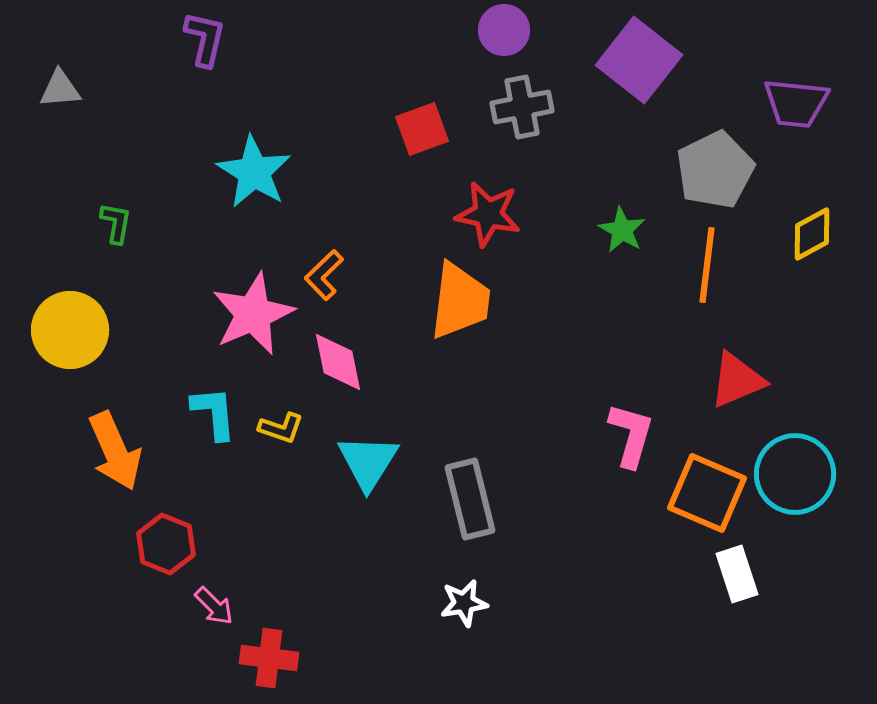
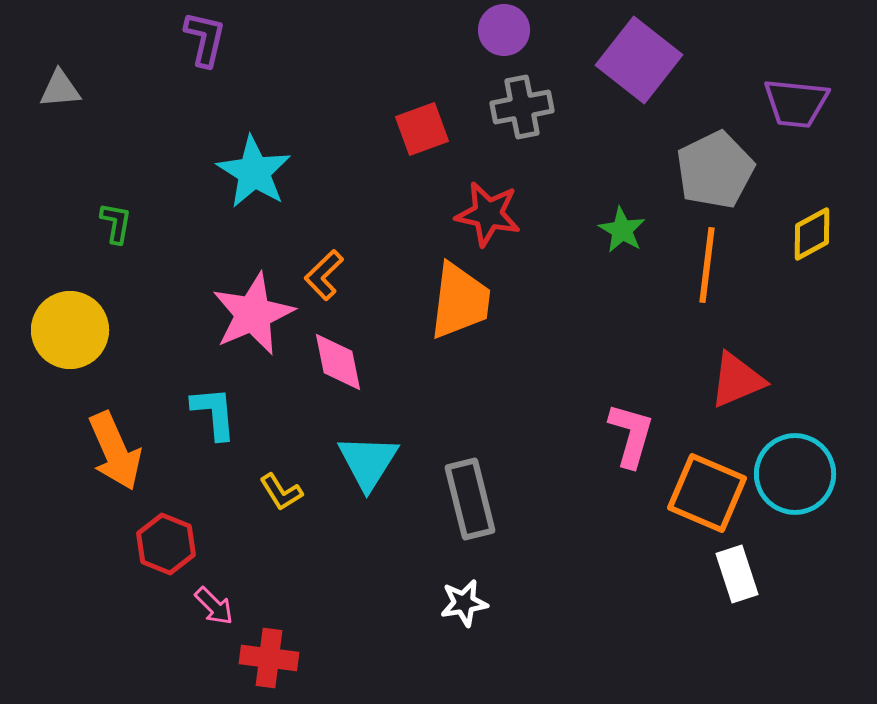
yellow L-shape: moved 64 px down; rotated 39 degrees clockwise
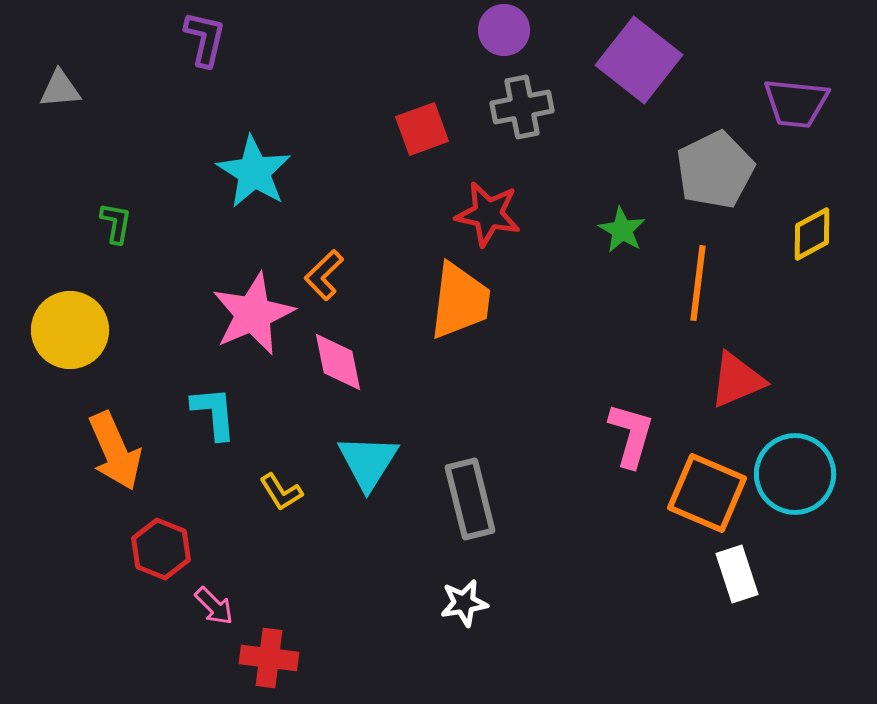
orange line: moved 9 px left, 18 px down
red hexagon: moved 5 px left, 5 px down
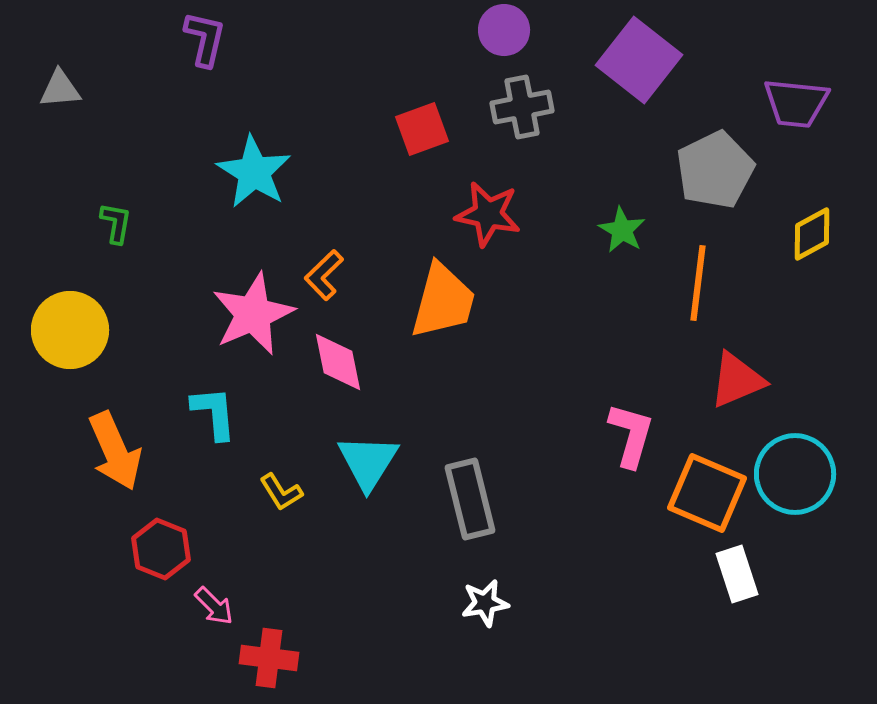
orange trapezoid: moved 17 px left; rotated 8 degrees clockwise
white star: moved 21 px right
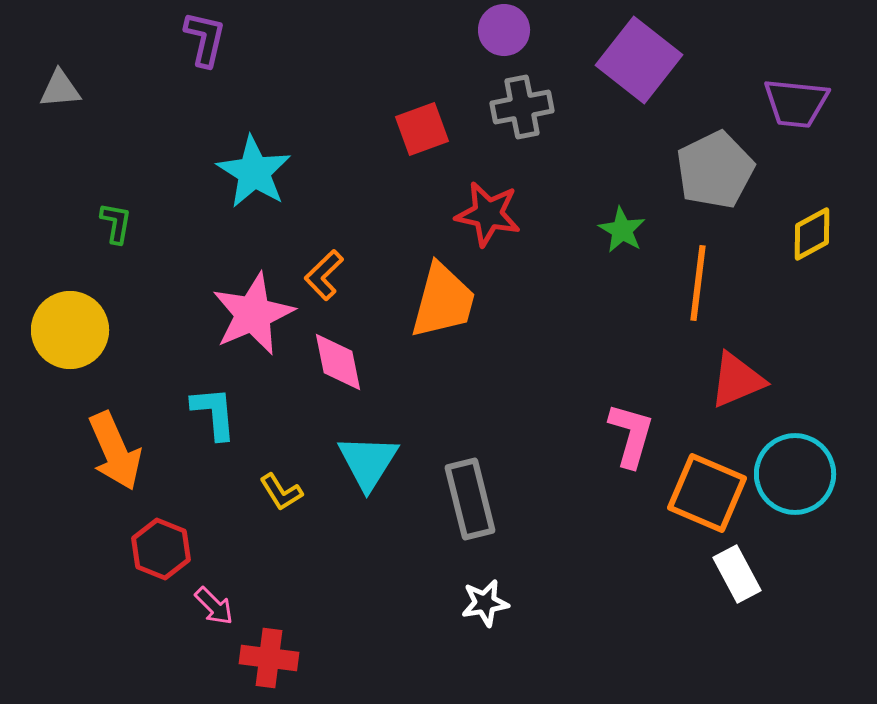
white rectangle: rotated 10 degrees counterclockwise
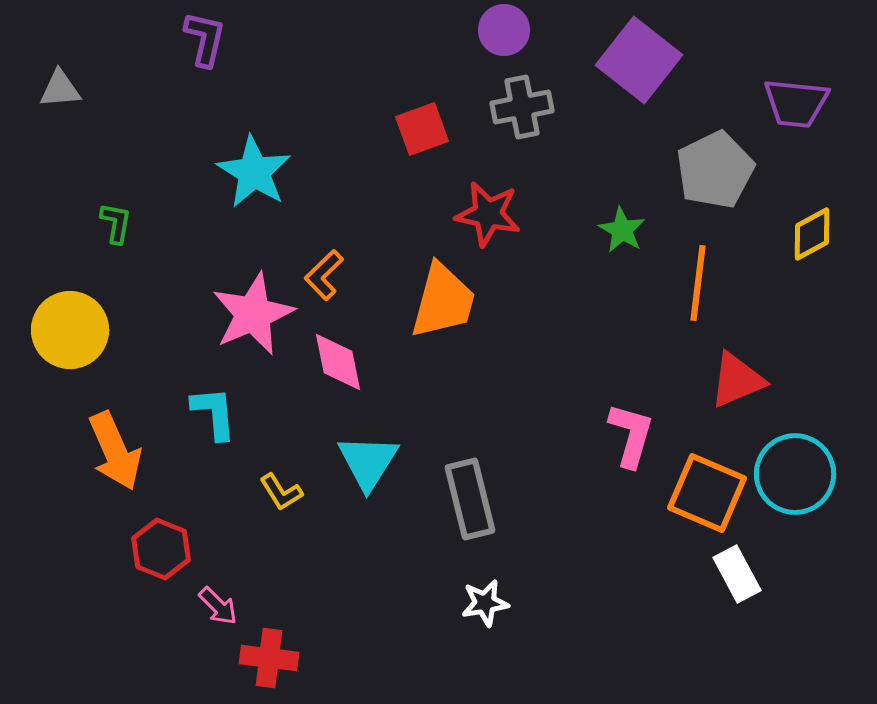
pink arrow: moved 4 px right
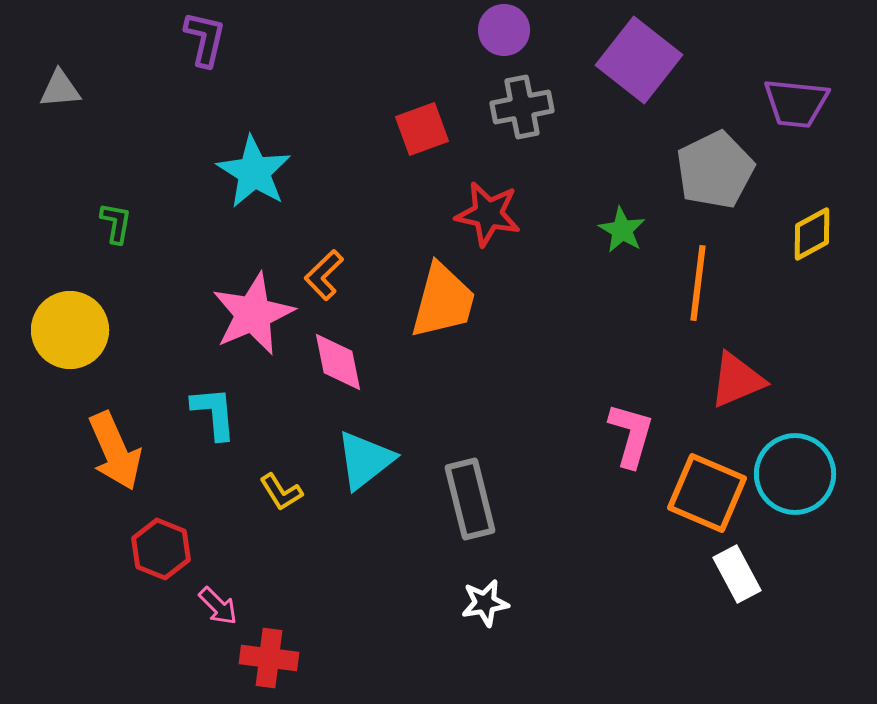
cyan triangle: moved 3 px left, 2 px up; rotated 20 degrees clockwise
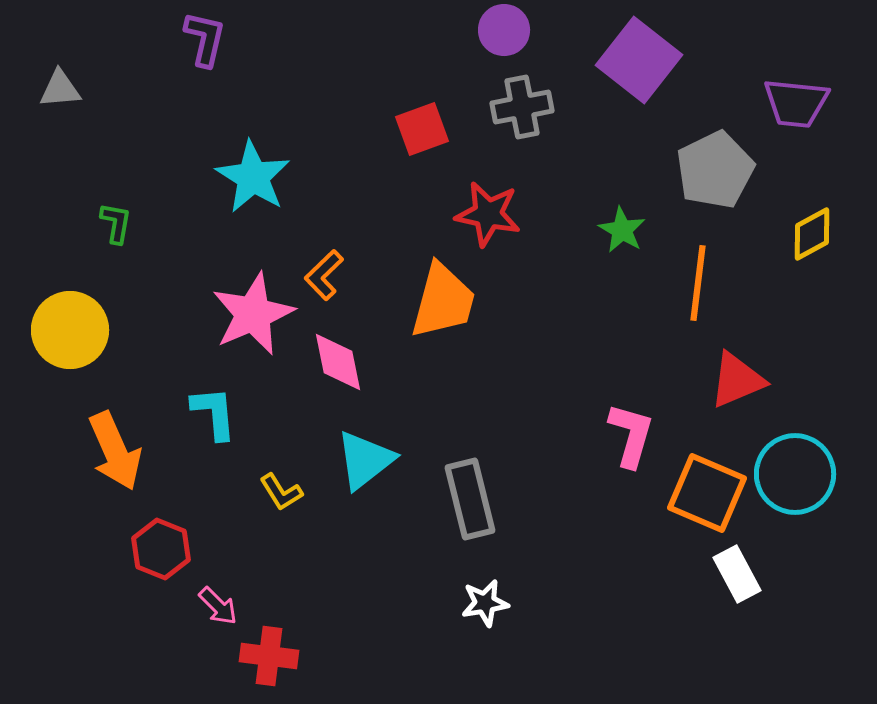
cyan star: moved 1 px left, 5 px down
red cross: moved 2 px up
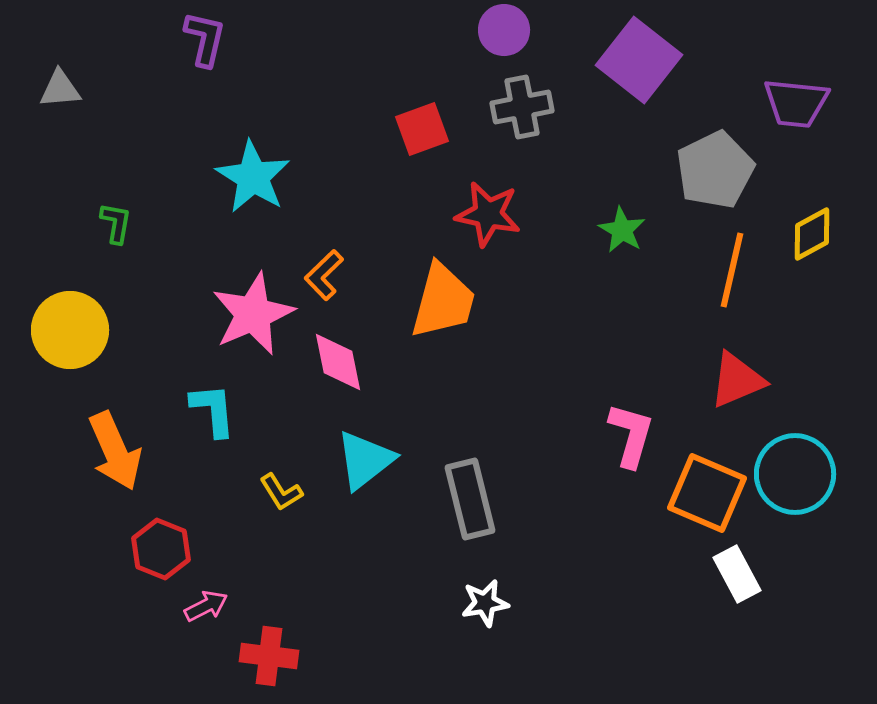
orange line: moved 34 px right, 13 px up; rotated 6 degrees clockwise
cyan L-shape: moved 1 px left, 3 px up
pink arrow: moved 12 px left; rotated 72 degrees counterclockwise
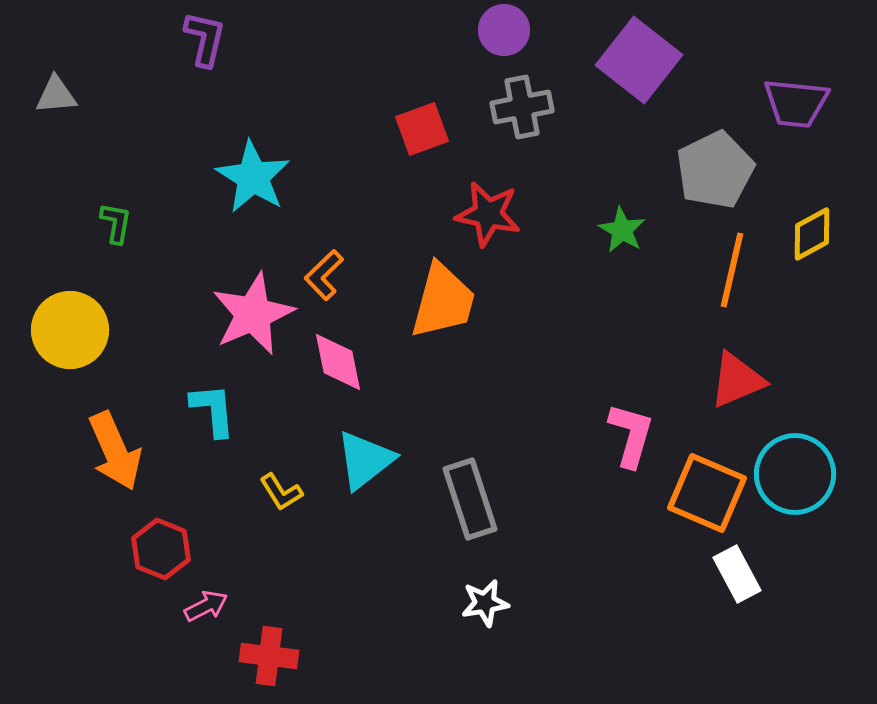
gray triangle: moved 4 px left, 6 px down
gray rectangle: rotated 4 degrees counterclockwise
